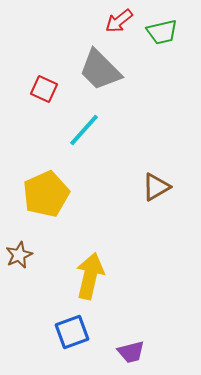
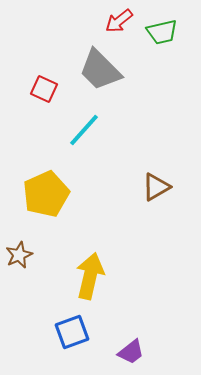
purple trapezoid: rotated 24 degrees counterclockwise
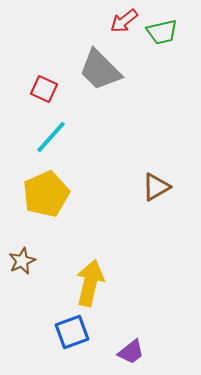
red arrow: moved 5 px right
cyan line: moved 33 px left, 7 px down
brown star: moved 3 px right, 6 px down
yellow arrow: moved 7 px down
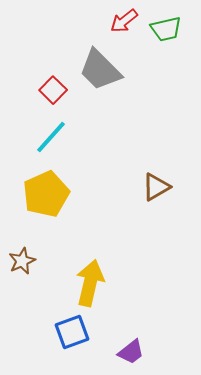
green trapezoid: moved 4 px right, 3 px up
red square: moved 9 px right, 1 px down; rotated 20 degrees clockwise
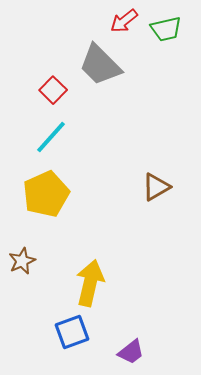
gray trapezoid: moved 5 px up
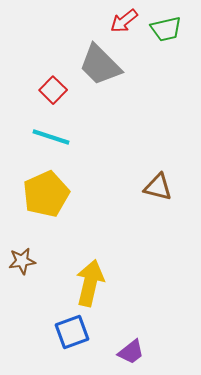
cyan line: rotated 66 degrees clockwise
brown triangle: moved 2 px right; rotated 44 degrees clockwise
brown star: rotated 16 degrees clockwise
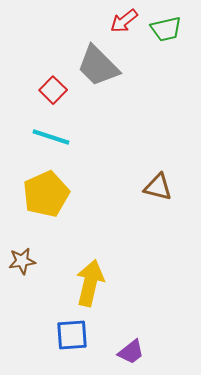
gray trapezoid: moved 2 px left, 1 px down
blue square: moved 3 px down; rotated 16 degrees clockwise
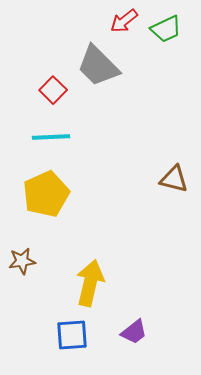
green trapezoid: rotated 12 degrees counterclockwise
cyan line: rotated 21 degrees counterclockwise
brown triangle: moved 16 px right, 8 px up
purple trapezoid: moved 3 px right, 20 px up
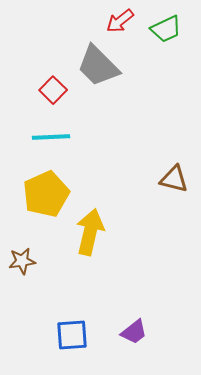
red arrow: moved 4 px left
yellow arrow: moved 51 px up
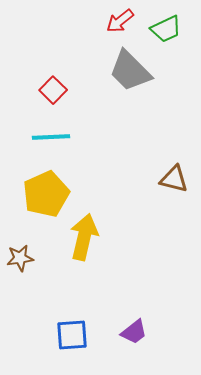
gray trapezoid: moved 32 px right, 5 px down
yellow arrow: moved 6 px left, 5 px down
brown star: moved 2 px left, 3 px up
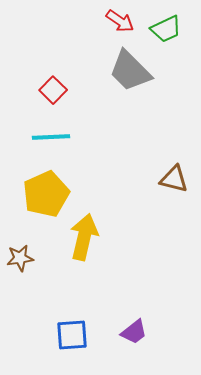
red arrow: rotated 108 degrees counterclockwise
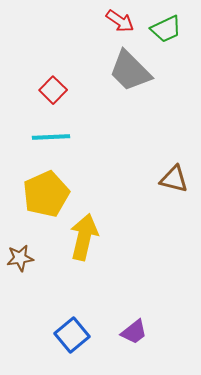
blue square: rotated 36 degrees counterclockwise
